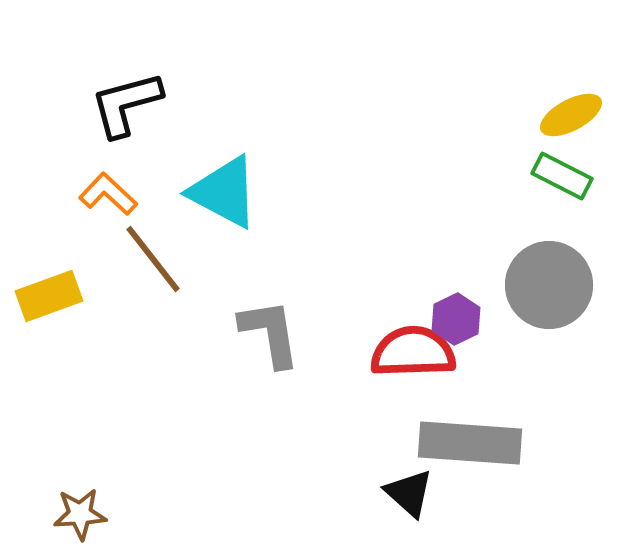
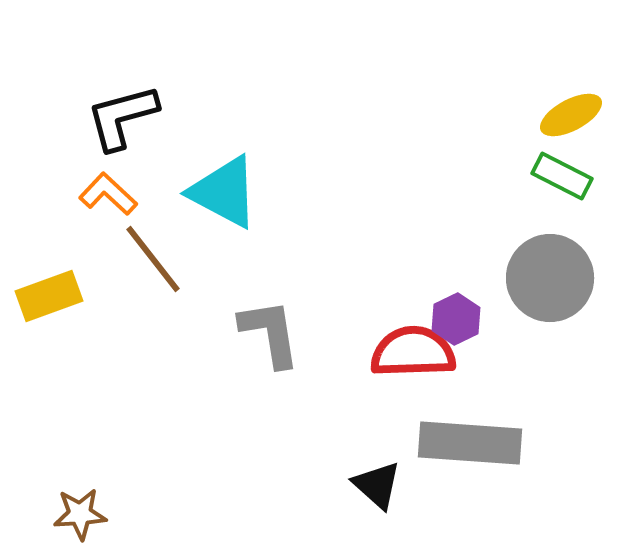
black L-shape: moved 4 px left, 13 px down
gray circle: moved 1 px right, 7 px up
black triangle: moved 32 px left, 8 px up
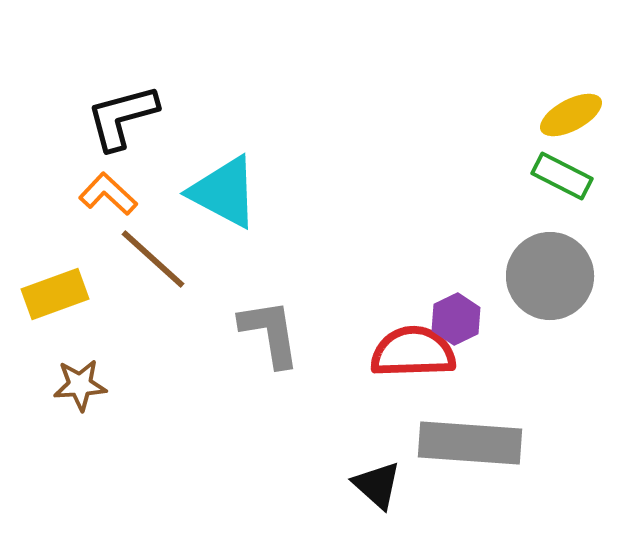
brown line: rotated 10 degrees counterclockwise
gray circle: moved 2 px up
yellow rectangle: moved 6 px right, 2 px up
brown star: moved 129 px up
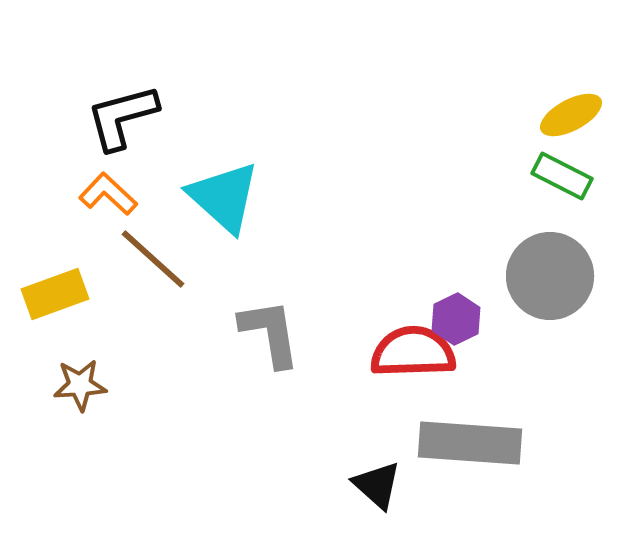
cyan triangle: moved 5 px down; rotated 14 degrees clockwise
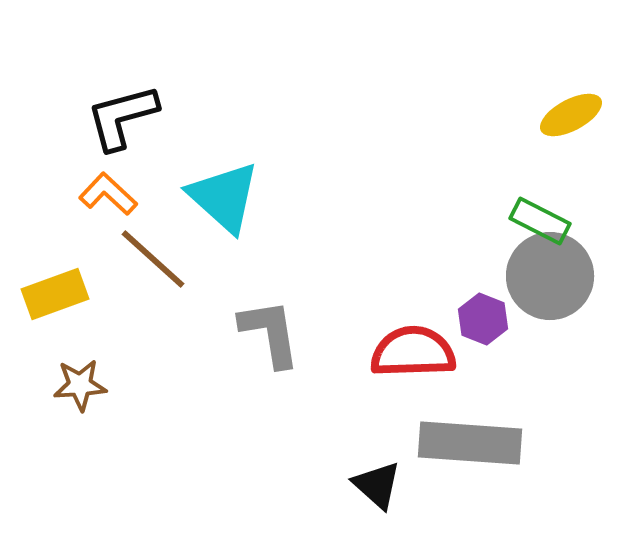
green rectangle: moved 22 px left, 45 px down
purple hexagon: moved 27 px right; rotated 12 degrees counterclockwise
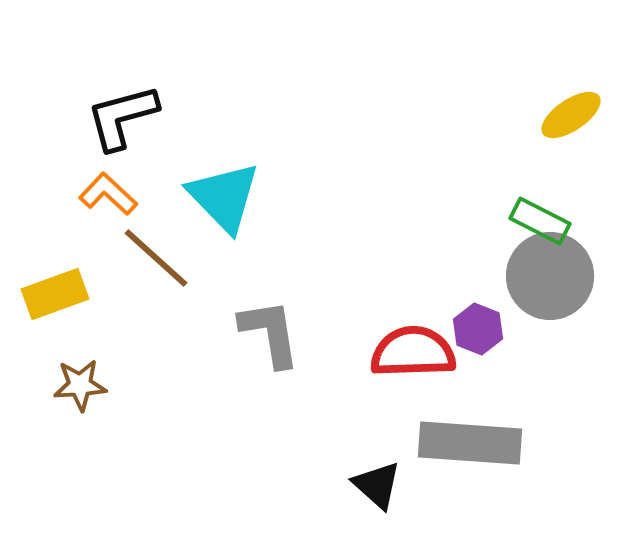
yellow ellipse: rotated 6 degrees counterclockwise
cyan triangle: rotated 4 degrees clockwise
brown line: moved 3 px right, 1 px up
purple hexagon: moved 5 px left, 10 px down
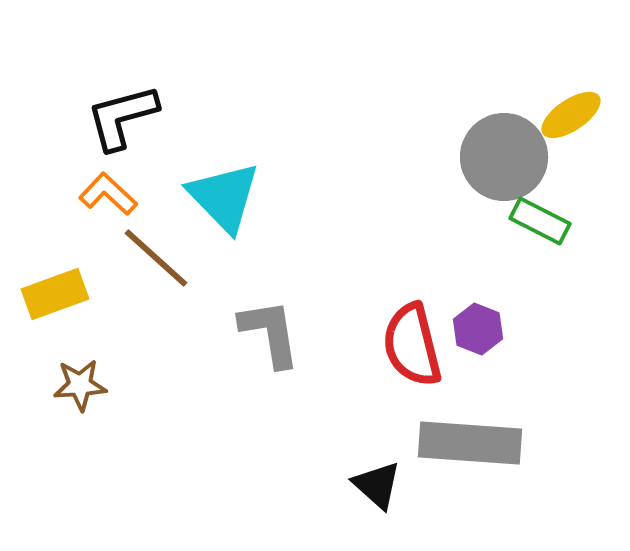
gray circle: moved 46 px left, 119 px up
red semicircle: moved 1 px left, 7 px up; rotated 102 degrees counterclockwise
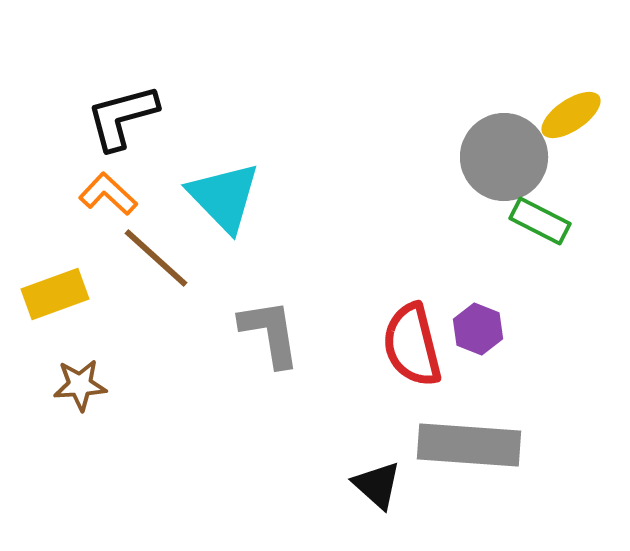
gray rectangle: moved 1 px left, 2 px down
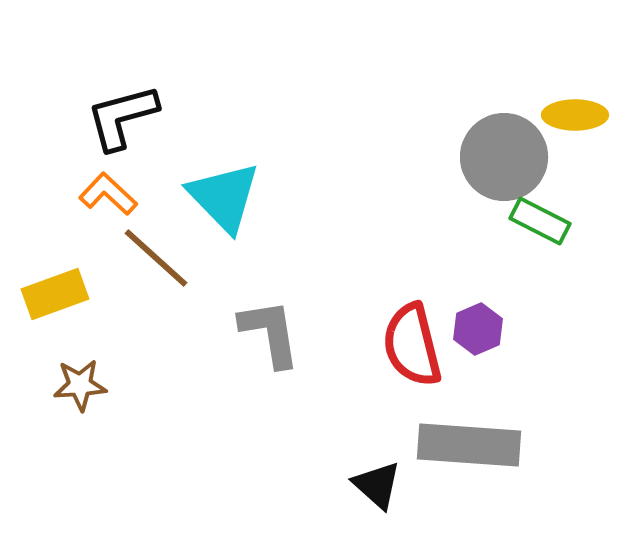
yellow ellipse: moved 4 px right; rotated 34 degrees clockwise
purple hexagon: rotated 15 degrees clockwise
